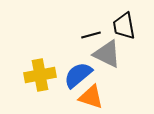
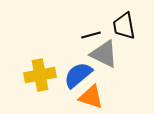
gray triangle: moved 3 px left
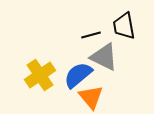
gray triangle: moved 3 px down
yellow cross: rotated 24 degrees counterclockwise
orange triangle: rotated 32 degrees clockwise
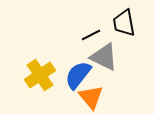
black trapezoid: moved 3 px up
black line: rotated 12 degrees counterclockwise
blue semicircle: rotated 12 degrees counterclockwise
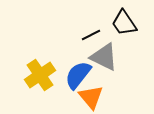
black trapezoid: rotated 24 degrees counterclockwise
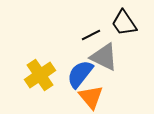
blue semicircle: moved 2 px right, 1 px up
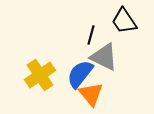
black trapezoid: moved 2 px up
black line: rotated 48 degrees counterclockwise
orange triangle: moved 3 px up
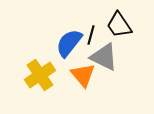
black trapezoid: moved 5 px left, 4 px down
blue semicircle: moved 11 px left, 31 px up
orange triangle: moved 8 px left, 19 px up
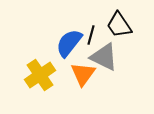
orange triangle: moved 1 px up; rotated 16 degrees clockwise
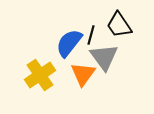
gray triangle: rotated 28 degrees clockwise
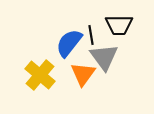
black trapezoid: rotated 56 degrees counterclockwise
black line: rotated 24 degrees counterclockwise
yellow cross: rotated 16 degrees counterclockwise
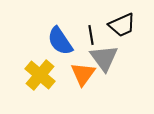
black trapezoid: moved 3 px right; rotated 24 degrees counterclockwise
blue semicircle: moved 9 px left, 2 px up; rotated 72 degrees counterclockwise
gray triangle: moved 1 px down
